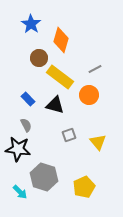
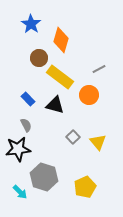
gray line: moved 4 px right
gray square: moved 4 px right, 2 px down; rotated 24 degrees counterclockwise
black star: rotated 15 degrees counterclockwise
yellow pentagon: moved 1 px right
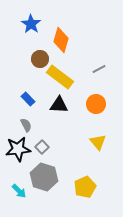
brown circle: moved 1 px right, 1 px down
orange circle: moved 7 px right, 9 px down
black triangle: moved 4 px right; rotated 12 degrees counterclockwise
gray square: moved 31 px left, 10 px down
cyan arrow: moved 1 px left, 1 px up
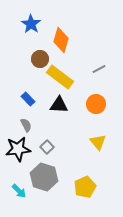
gray square: moved 5 px right
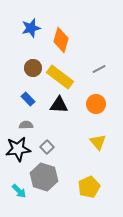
blue star: moved 4 px down; rotated 24 degrees clockwise
brown circle: moved 7 px left, 9 px down
gray semicircle: rotated 64 degrees counterclockwise
yellow pentagon: moved 4 px right
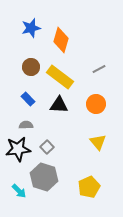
brown circle: moved 2 px left, 1 px up
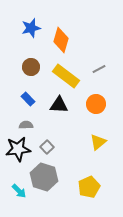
yellow rectangle: moved 6 px right, 1 px up
yellow triangle: rotated 30 degrees clockwise
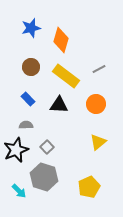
black star: moved 2 px left, 1 px down; rotated 15 degrees counterclockwise
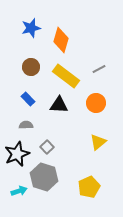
orange circle: moved 1 px up
black star: moved 1 px right, 4 px down
cyan arrow: rotated 63 degrees counterclockwise
